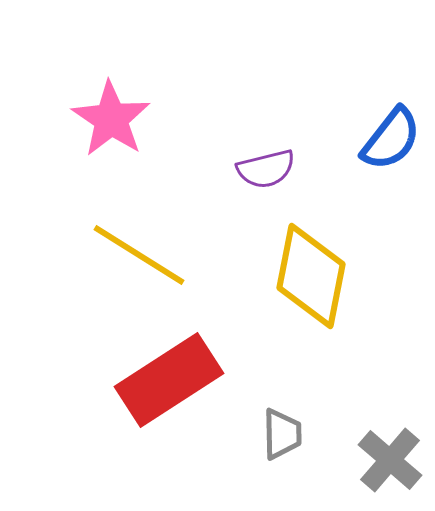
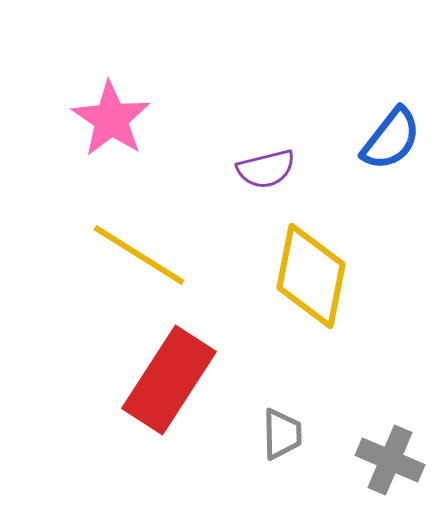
red rectangle: rotated 24 degrees counterclockwise
gray cross: rotated 18 degrees counterclockwise
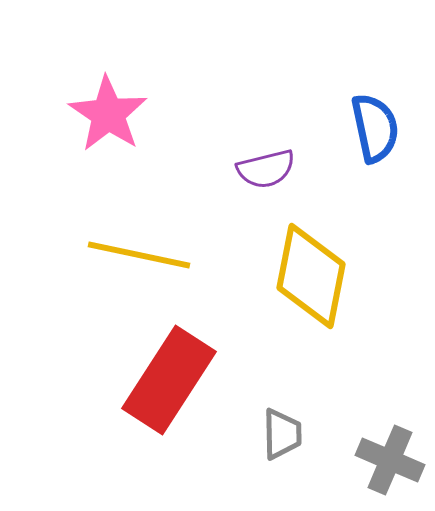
pink star: moved 3 px left, 5 px up
blue semicircle: moved 16 px left, 11 px up; rotated 50 degrees counterclockwise
yellow line: rotated 20 degrees counterclockwise
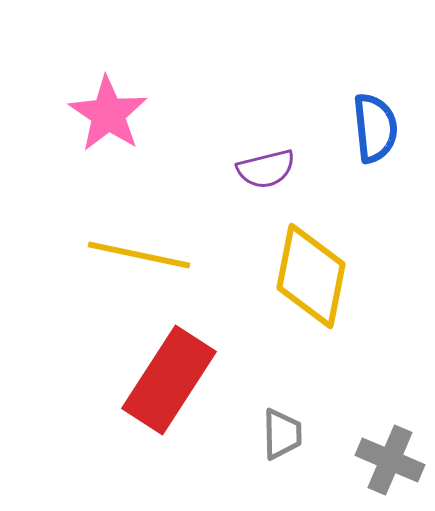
blue semicircle: rotated 6 degrees clockwise
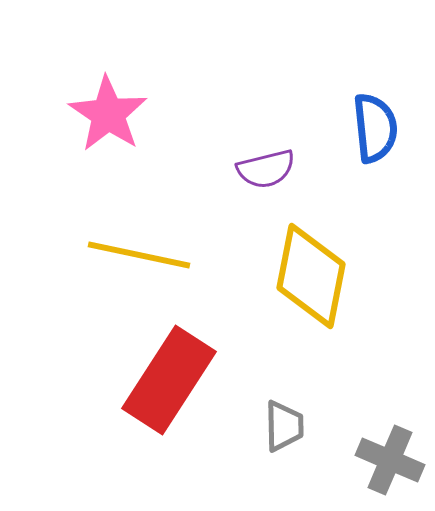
gray trapezoid: moved 2 px right, 8 px up
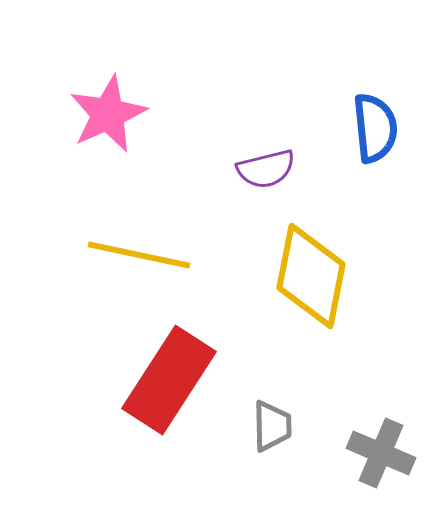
pink star: rotated 14 degrees clockwise
gray trapezoid: moved 12 px left
gray cross: moved 9 px left, 7 px up
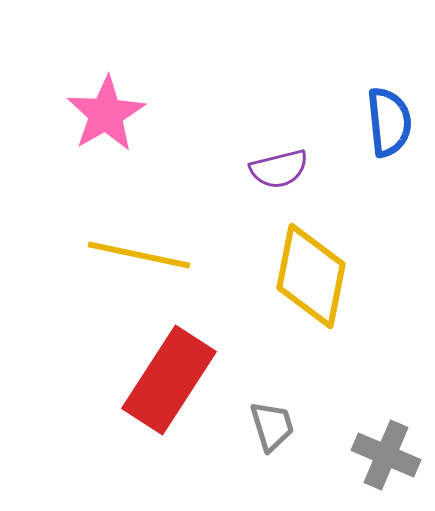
pink star: moved 2 px left; rotated 6 degrees counterclockwise
blue semicircle: moved 14 px right, 6 px up
purple semicircle: moved 13 px right
gray trapezoid: rotated 16 degrees counterclockwise
gray cross: moved 5 px right, 2 px down
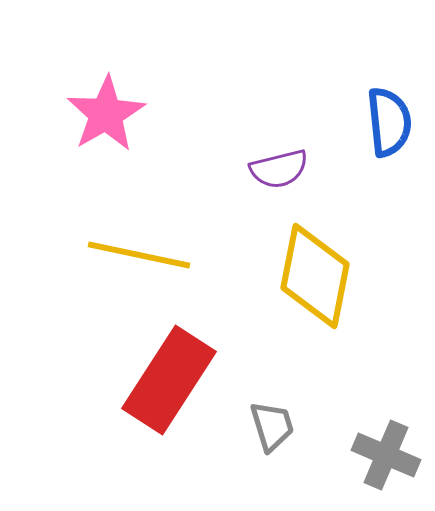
yellow diamond: moved 4 px right
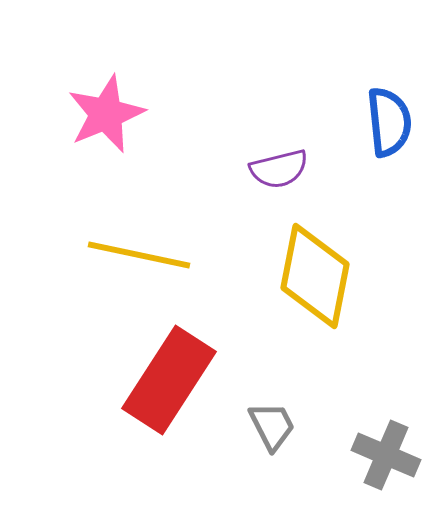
pink star: rotated 8 degrees clockwise
gray trapezoid: rotated 10 degrees counterclockwise
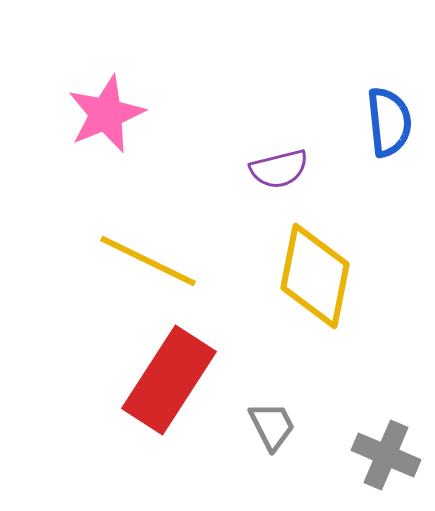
yellow line: moved 9 px right, 6 px down; rotated 14 degrees clockwise
